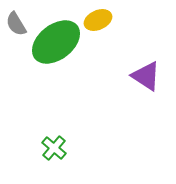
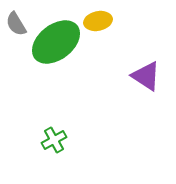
yellow ellipse: moved 1 px down; rotated 12 degrees clockwise
green cross: moved 8 px up; rotated 20 degrees clockwise
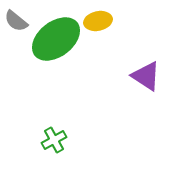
gray semicircle: moved 3 px up; rotated 20 degrees counterclockwise
green ellipse: moved 3 px up
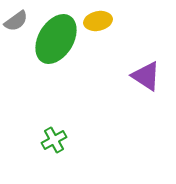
gray semicircle: rotated 75 degrees counterclockwise
green ellipse: rotated 21 degrees counterclockwise
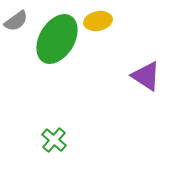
green ellipse: moved 1 px right
green cross: rotated 20 degrees counterclockwise
